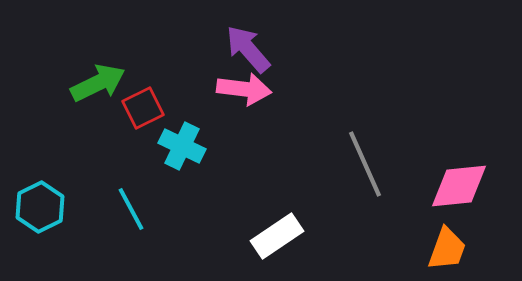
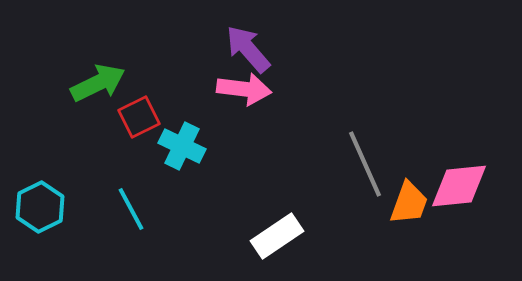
red square: moved 4 px left, 9 px down
orange trapezoid: moved 38 px left, 46 px up
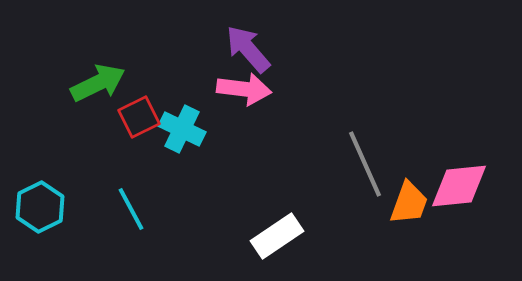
cyan cross: moved 17 px up
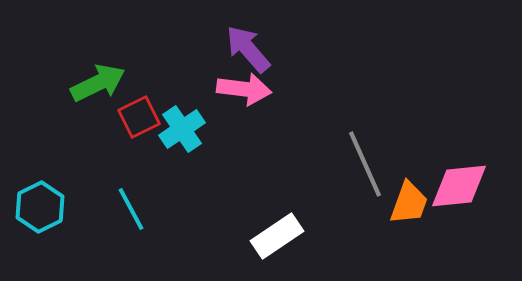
cyan cross: rotated 30 degrees clockwise
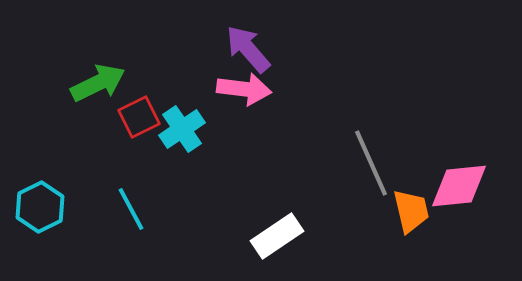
gray line: moved 6 px right, 1 px up
orange trapezoid: moved 2 px right, 8 px down; rotated 33 degrees counterclockwise
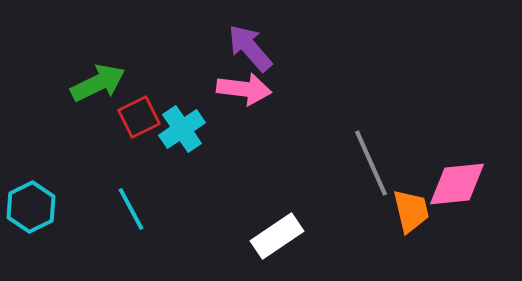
purple arrow: moved 2 px right, 1 px up
pink diamond: moved 2 px left, 2 px up
cyan hexagon: moved 9 px left
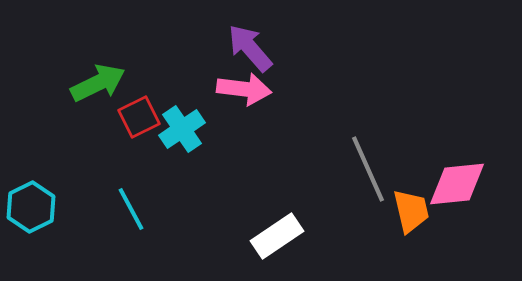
gray line: moved 3 px left, 6 px down
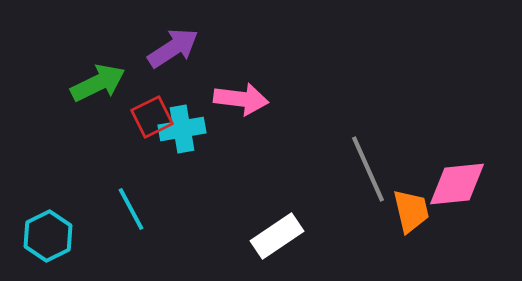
purple arrow: moved 77 px left; rotated 98 degrees clockwise
pink arrow: moved 3 px left, 10 px down
red square: moved 13 px right
cyan cross: rotated 24 degrees clockwise
cyan hexagon: moved 17 px right, 29 px down
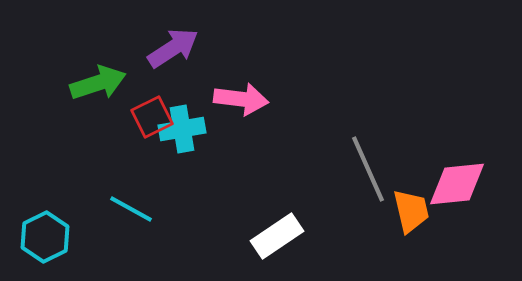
green arrow: rotated 8 degrees clockwise
cyan line: rotated 33 degrees counterclockwise
cyan hexagon: moved 3 px left, 1 px down
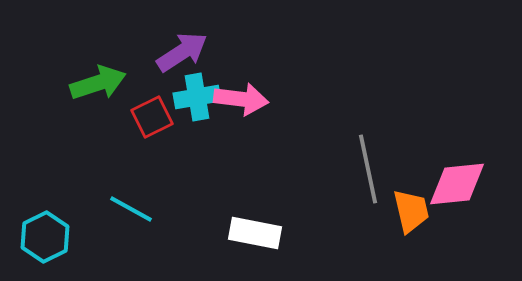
purple arrow: moved 9 px right, 4 px down
cyan cross: moved 15 px right, 32 px up
gray line: rotated 12 degrees clockwise
white rectangle: moved 22 px left, 3 px up; rotated 45 degrees clockwise
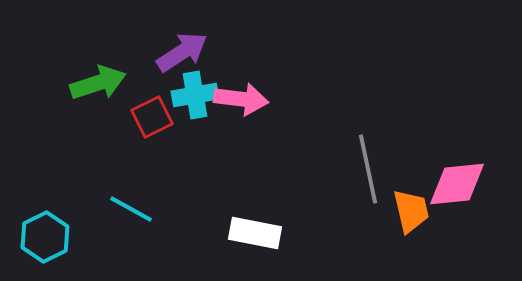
cyan cross: moved 2 px left, 2 px up
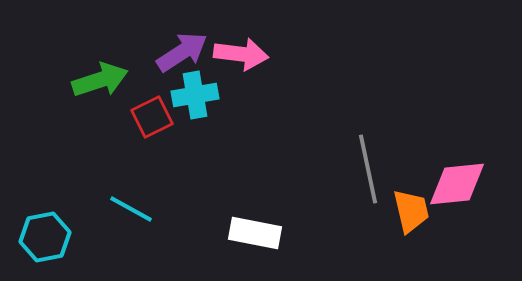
green arrow: moved 2 px right, 3 px up
pink arrow: moved 45 px up
cyan hexagon: rotated 15 degrees clockwise
